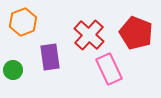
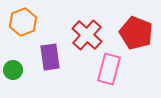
red cross: moved 2 px left
pink rectangle: rotated 40 degrees clockwise
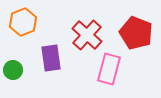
purple rectangle: moved 1 px right, 1 px down
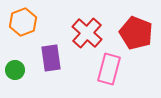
red cross: moved 2 px up
green circle: moved 2 px right
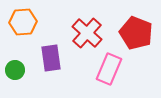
orange hexagon: rotated 16 degrees clockwise
pink rectangle: rotated 8 degrees clockwise
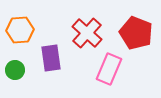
orange hexagon: moved 3 px left, 8 px down
